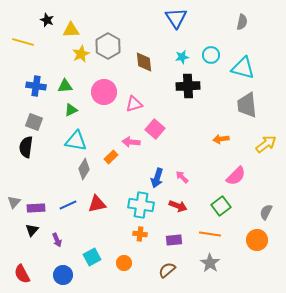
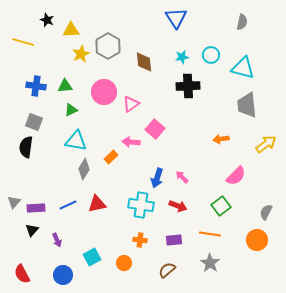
pink triangle at (134, 104): moved 3 px left; rotated 18 degrees counterclockwise
orange cross at (140, 234): moved 6 px down
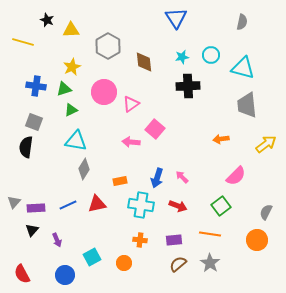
yellow star at (81, 54): moved 9 px left, 13 px down
green triangle at (65, 86): moved 1 px left, 3 px down; rotated 14 degrees counterclockwise
orange rectangle at (111, 157): moved 9 px right, 24 px down; rotated 32 degrees clockwise
brown semicircle at (167, 270): moved 11 px right, 6 px up
blue circle at (63, 275): moved 2 px right
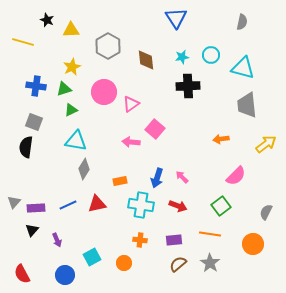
brown diamond at (144, 62): moved 2 px right, 2 px up
orange circle at (257, 240): moved 4 px left, 4 px down
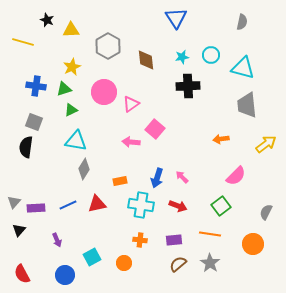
black triangle at (32, 230): moved 13 px left
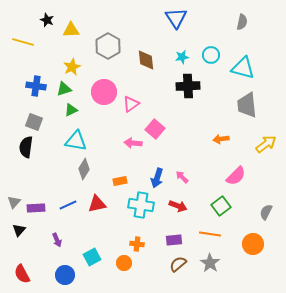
pink arrow at (131, 142): moved 2 px right, 1 px down
orange cross at (140, 240): moved 3 px left, 4 px down
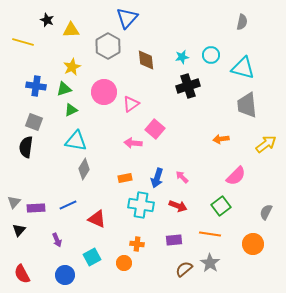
blue triangle at (176, 18): moved 49 px left; rotated 15 degrees clockwise
black cross at (188, 86): rotated 15 degrees counterclockwise
orange rectangle at (120, 181): moved 5 px right, 3 px up
red triangle at (97, 204): moved 15 px down; rotated 36 degrees clockwise
brown semicircle at (178, 264): moved 6 px right, 5 px down
